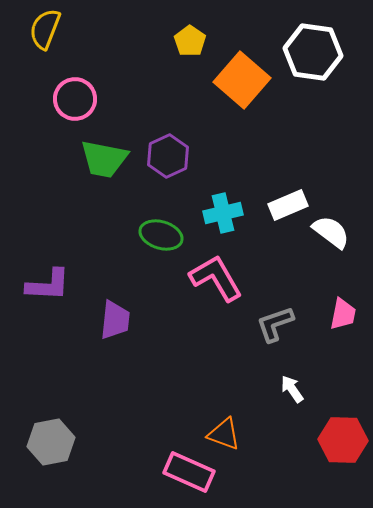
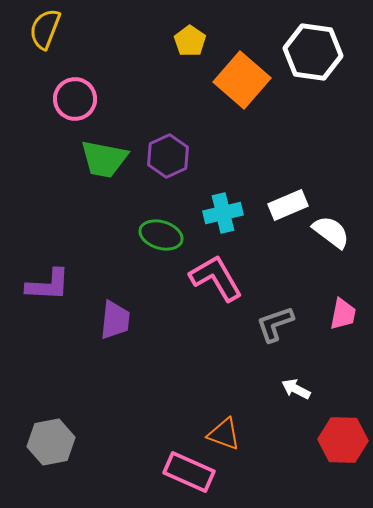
white arrow: moved 4 px right; rotated 28 degrees counterclockwise
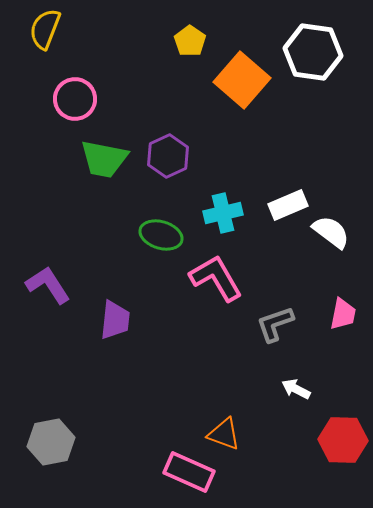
purple L-shape: rotated 126 degrees counterclockwise
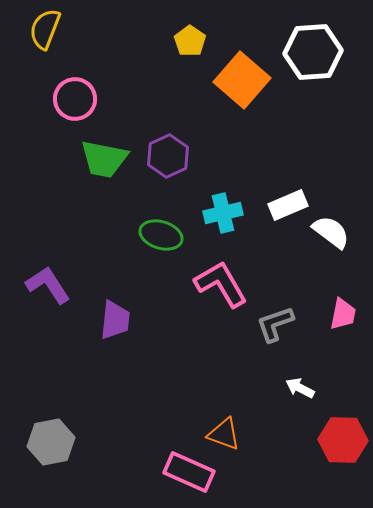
white hexagon: rotated 12 degrees counterclockwise
pink L-shape: moved 5 px right, 6 px down
white arrow: moved 4 px right, 1 px up
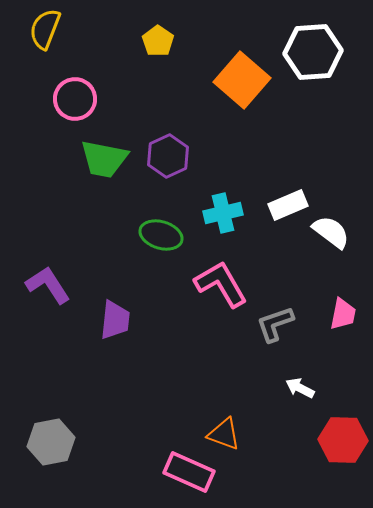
yellow pentagon: moved 32 px left
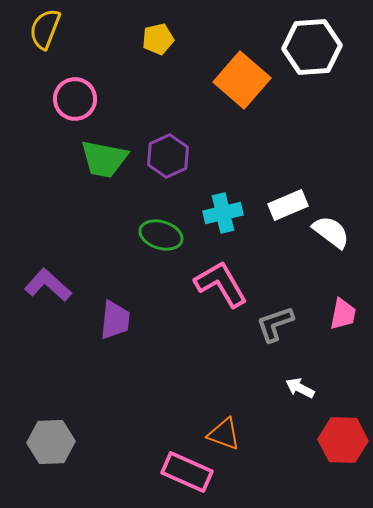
yellow pentagon: moved 2 px up; rotated 24 degrees clockwise
white hexagon: moved 1 px left, 5 px up
purple L-shape: rotated 15 degrees counterclockwise
gray hexagon: rotated 9 degrees clockwise
pink rectangle: moved 2 px left
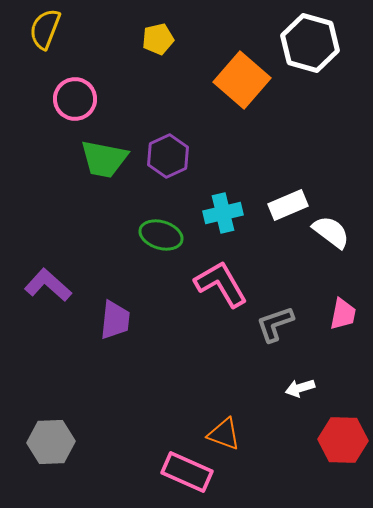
white hexagon: moved 2 px left, 4 px up; rotated 20 degrees clockwise
white arrow: rotated 44 degrees counterclockwise
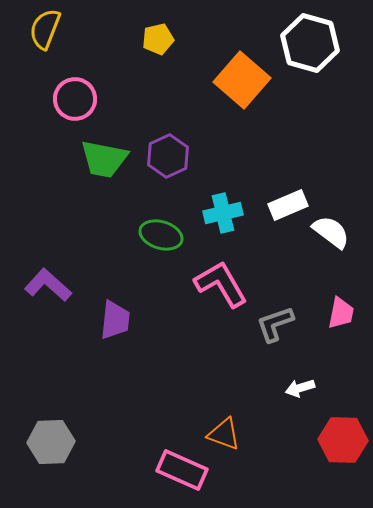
pink trapezoid: moved 2 px left, 1 px up
pink rectangle: moved 5 px left, 2 px up
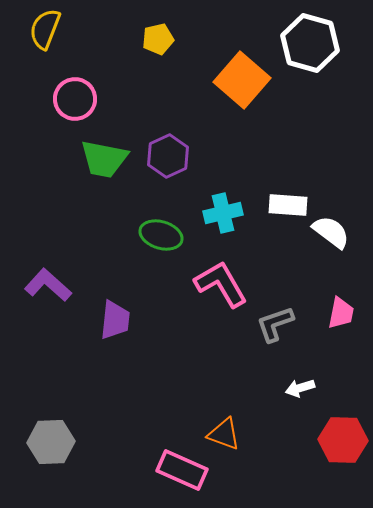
white rectangle: rotated 27 degrees clockwise
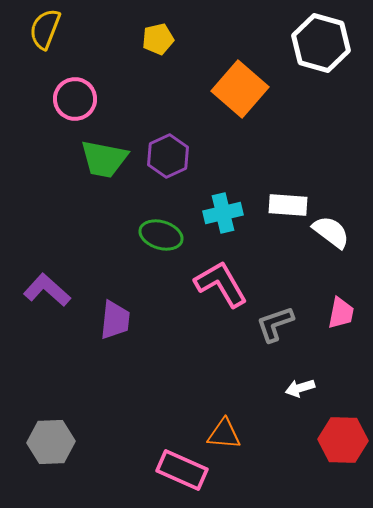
white hexagon: moved 11 px right
orange square: moved 2 px left, 9 px down
purple L-shape: moved 1 px left, 5 px down
orange triangle: rotated 15 degrees counterclockwise
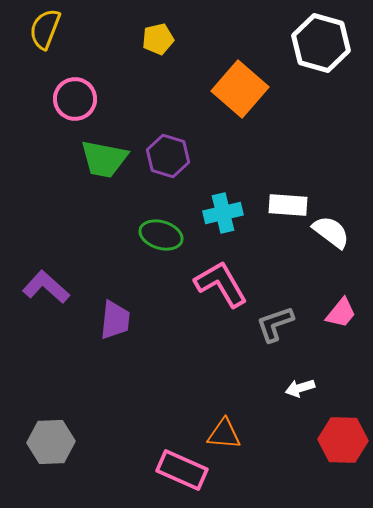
purple hexagon: rotated 18 degrees counterclockwise
purple L-shape: moved 1 px left, 3 px up
pink trapezoid: rotated 28 degrees clockwise
